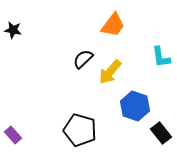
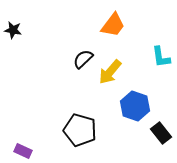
purple rectangle: moved 10 px right, 16 px down; rotated 24 degrees counterclockwise
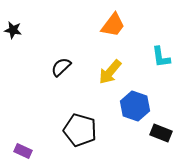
black semicircle: moved 22 px left, 8 px down
black rectangle: rotated 30 degrees counterclockwise
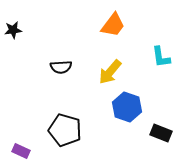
black star: rotated 18 degrees counterclockwise
black semicircle: rotated 140 degrees counterclockwise
blue hexagon: moved 8 px left, 1 px down
black pentagon: moved 15 px left
purple rectangle: moved 2 px left
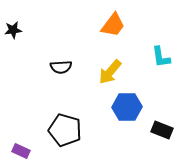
blue hexagon: rotated 20 degrees counterclockwise
black rectangle: moved 1 px right, 3 px up
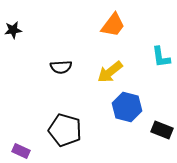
yellow arrow: rotated 12 degrees clockwise
blue hexagon: rotated 16 degrees clockwise
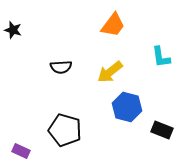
black star: rotated 24 degrees clockwise
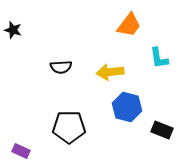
orange trapezoid: moved 16 px right
cyan L-shape: moved 2 px left, 1 px down
yellow arrow: rotated 32 degrees clockwise
black pentagon: moved 4 px right, 3 px up; rotated 16 degrees counterclockwise
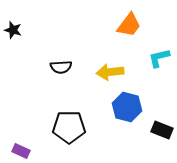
cyan L-shape: rotated 85 degrees clockwise
